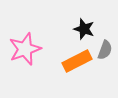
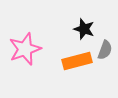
orange rectangle: rotated 12 degrees clockwise
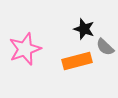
gray semicircle: moved 3 px up; rotated 114 degrees clockwise
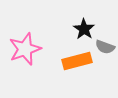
black star: rotated 15 degrees clockwise
gray semicircle: rotated 24 degrees counterclockwise
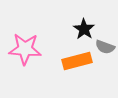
pink star: rotated 24 degrees clockwise
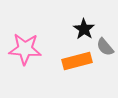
gray semicircle: rotated 30 degrees clockwise
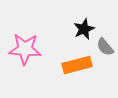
black star: rotated 15 degrees clockwise
orange rectangle: moved 4 px down
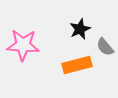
black star: moved 4 px left
pink star: moved 2 px left, 4 px up
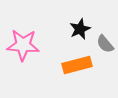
gray semicircle: moved 3 px up
